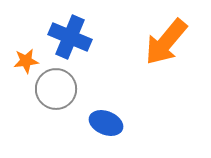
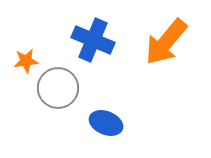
blue cross: moved 23 px right, 3 px down
gray circle: moved 2 px right, 1 px up
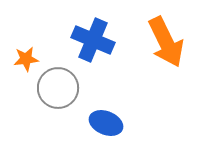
orange arrow: rotated 66 degrees counterclockwise
orange star: moved 2 px up
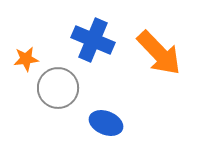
orange arrow: moved 7 px left, 11 px down; rotated 18 degrees counterclockwise
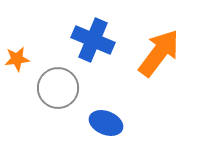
orange arrow: rotated 99 degrees counterclockwise
orange star: moved 9 px left
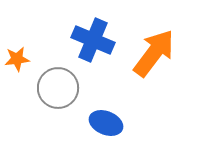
orange arrow: moved 5 px left
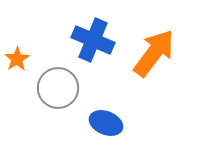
orange star: rotated 25 degrees counterclockwise
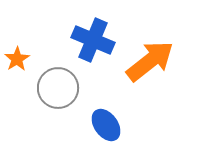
orange arrow: moved 4 px left, 8 px down; rotated 15 degrees clockwise
blue ellipse: moved 2 px down; rotated 32 degrees clockwise
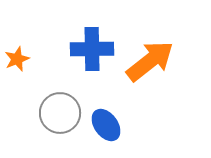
blue cross: moved 1 px left, 9 px down; rotated 24 degrees counterclockwise
orange star: rotated 10 degrees clockwise
gray circle: moved 2 px right, 25 px down
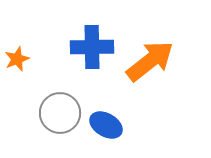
blue cross: moved 2 px up
blue ellipse: rotated 24 degrees counterclockwise
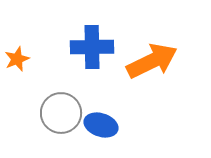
orange arrow: moved 2 px right; rotated 12 degrees clockwise
gray circle: moved 1 px right
blue ellipse: moved 5 px left; rotated 12 degrees counterclockwise
